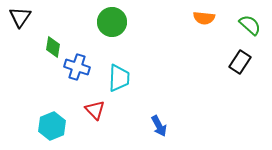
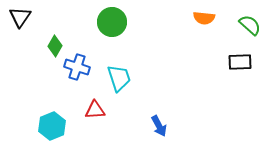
green diamond: moved 2 px right, 1 px up; rotated 20 degrees clockwise
black rectangle: rotated 55 degrees clockwise
cyan trapezoid: rotated 20 degrees counterclockwise
red triangle: rotated 50 degrees counterclockwise
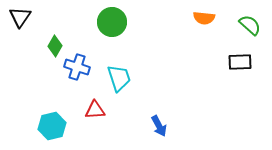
cyan hexagon: rotated 8 degrees clockwise
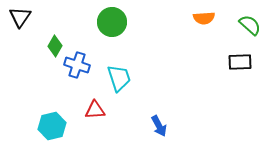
orange semicircle: rotated 10 degrees counterclockwise
blue cross: moved 2 px up
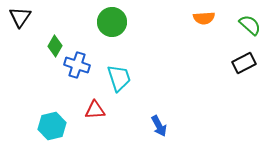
black rectangle: moved 4 px right, 1 px down; rotated 25 degrees counterclockwise
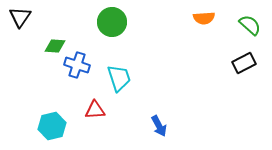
green diamond: rotated 65 degrees clockwise
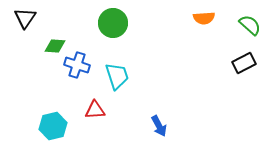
black triangle: moved 5 px right, 1 px down
green circle: moved 1 px right, 1 px down
cyan trapezoid: moved 2 px left, 2 px up
cyan hexagon: moved 1 px right
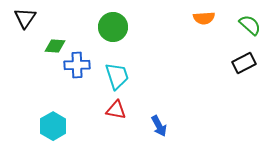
green circle: moved 4 px down
blue cross: rotated 20 degrees counterclockwise
red triangle: moved 21 px right; rotated 15 degrees clockwise
cyan hexagon: rotated 16 degrees counterclockwise
